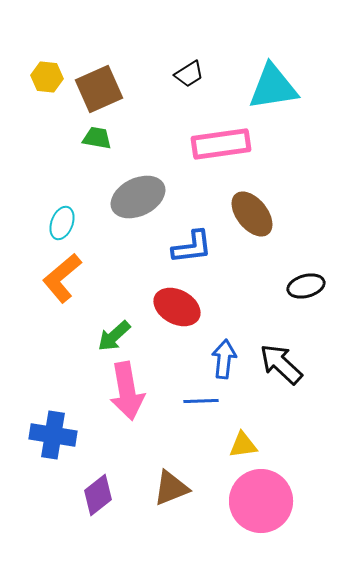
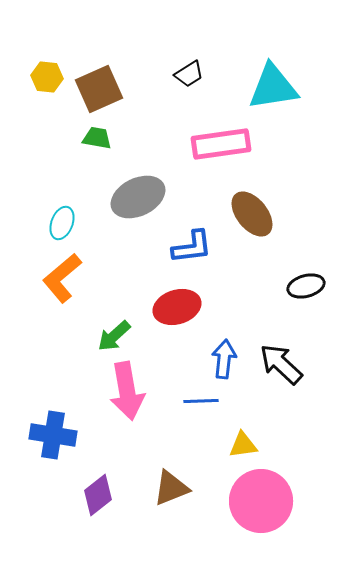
red ellipse: rotated 45 degrees counterclockwise
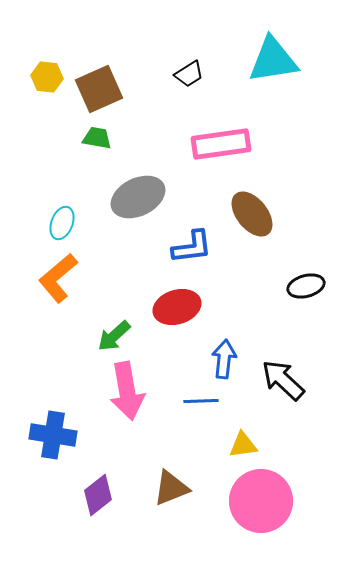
cyan triangle: moved 27 px up
orange L-shape: moved 4 px left
black arrow: moved 2 px right, 16 px down
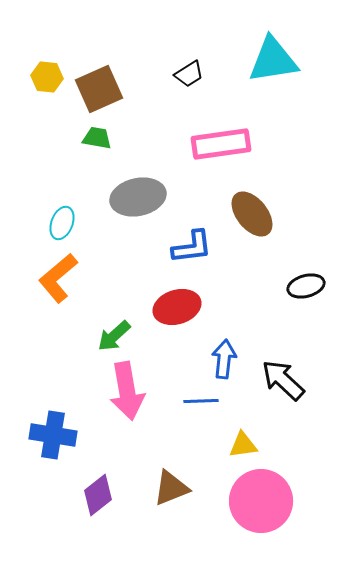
gray ellipse: rotated 14 degrees clockwise
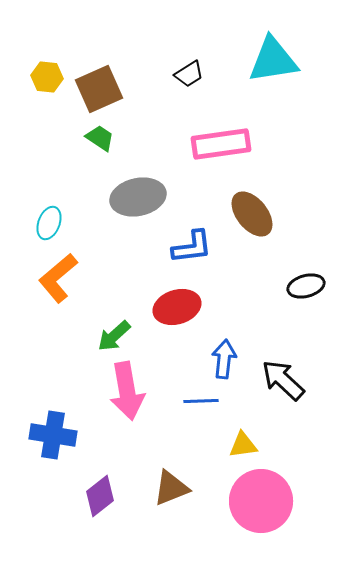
green trapezoid: moved 3 px right; rotated 24 degrees clockwise
cyan ellipse: moved 13 px left
purple diamond: moved 2 px right, 1 px down
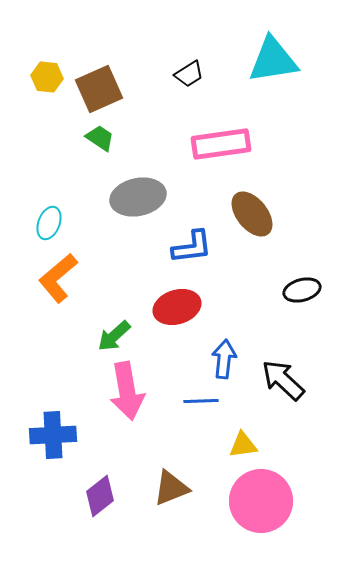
black ellipse: moved 4 px left, 4 px down
blue cross: rotated 12 degrees counterclockwise
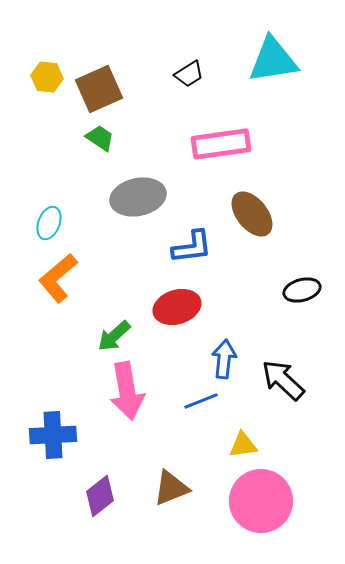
blue line: rotated 20 degrees counterclockwise
